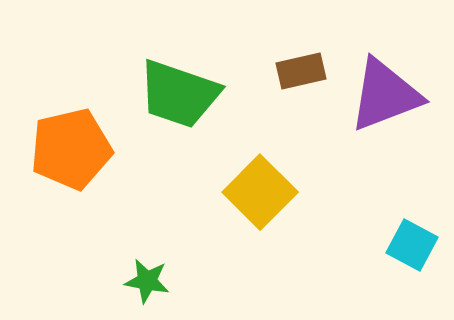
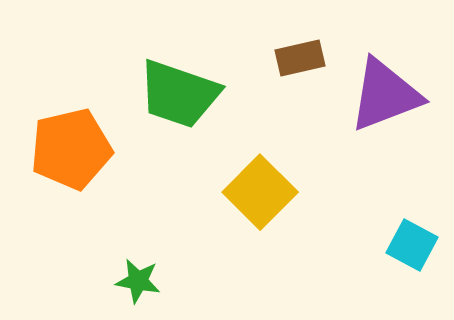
brown rectangle: moved 1 px left, 13 px up
green star: moved 9 px left
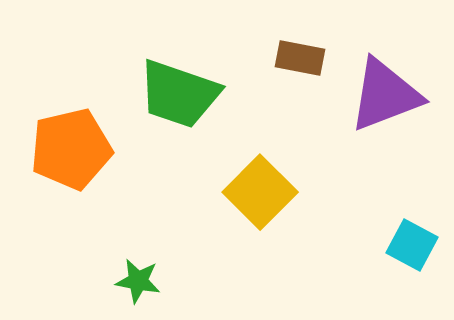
brown rectangle: rotated 24 degrees clockwise
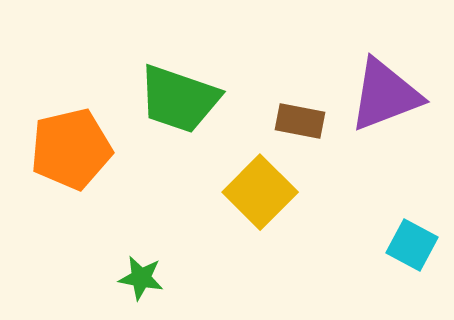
brown rectangle: moved 63 px down
green trapezoid: moved 5 px down
green star: moved 3 px right, 3 px up
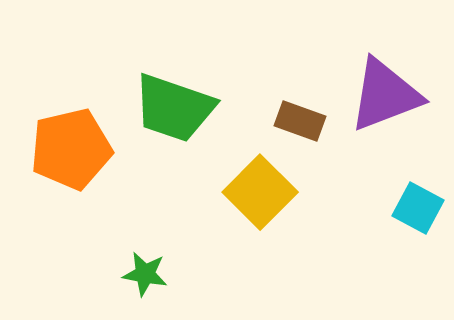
green trapezoid: moved 5 px left, 9 px down
brown rectangle: rotated 9 degrees clockwise
cyan square: moved 6 px right, 37 px up
green star: moved 4 px right, 4 px up
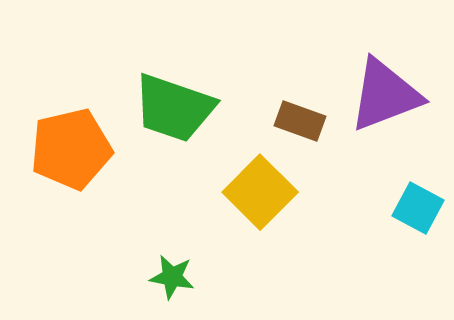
green star: moved 27 px right, 3 px down
